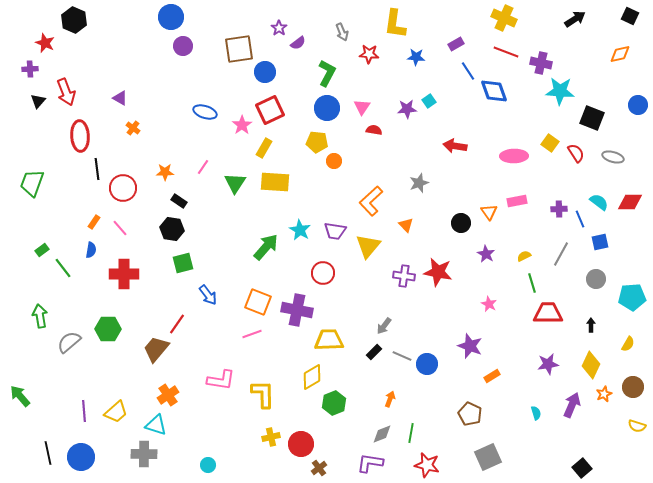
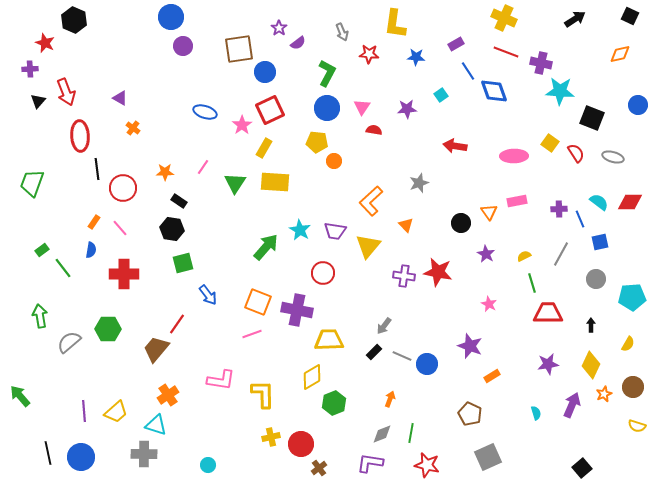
cyan square at (429, 101): moved 12 px right, 6 px up
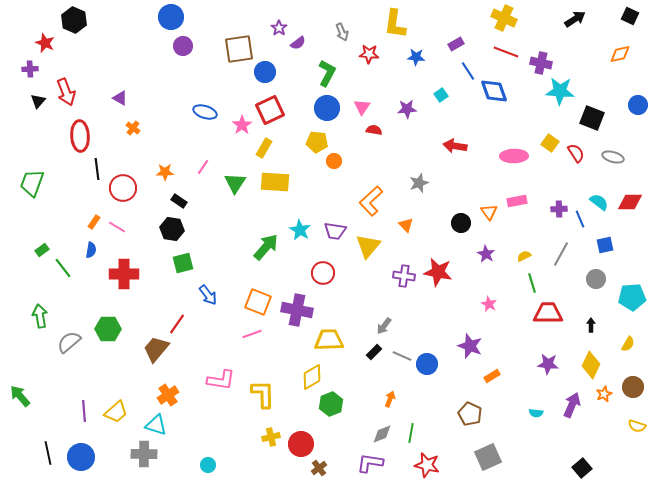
pink line at (120, 228): moved 3 px left, 1 px up; rotated 18 degrees counterclockwise
blue square at (600, 242): moved 5 px right, 3 px down
purple star at (548, 364): rotated 15 degrees clockwise
green hexagon at (334, 403): moved 3 px left, 1 px down
cyan semicircle at (536, 413): rotated 112 degrees clockwise
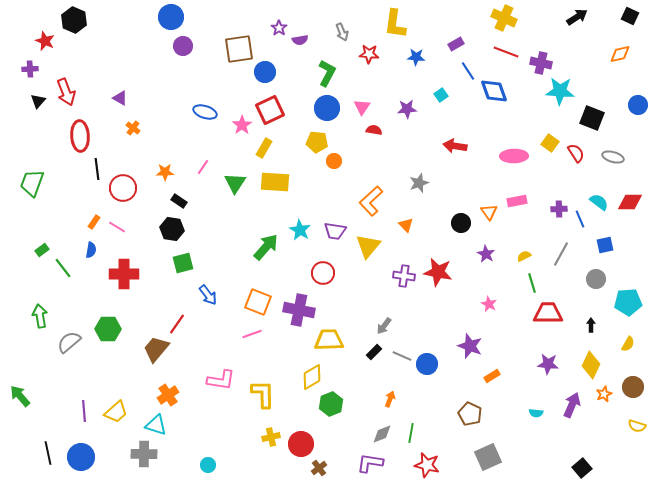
black arrow at (575, 19): moved 2 px right, 2 px up
red star at (45, 43): moved 2 px up
purple semicircle at (298, 43): moved 2 px right, 3 px up; rotated 28 degrees clockwise
cyan pentagon at (632, 297): moved 4 px left, 5 px down
purple cross at (297, 310): moved 2 px right
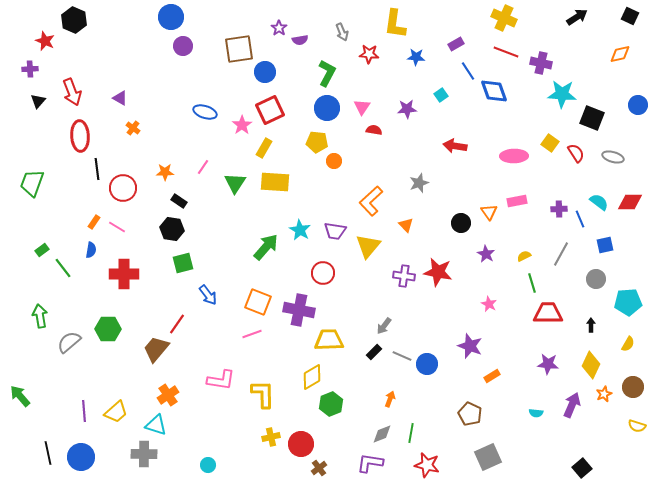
cyan star at (560, 91): moved 2 px right, 3 px down
red arrow at (66, 92): moved 6 px right
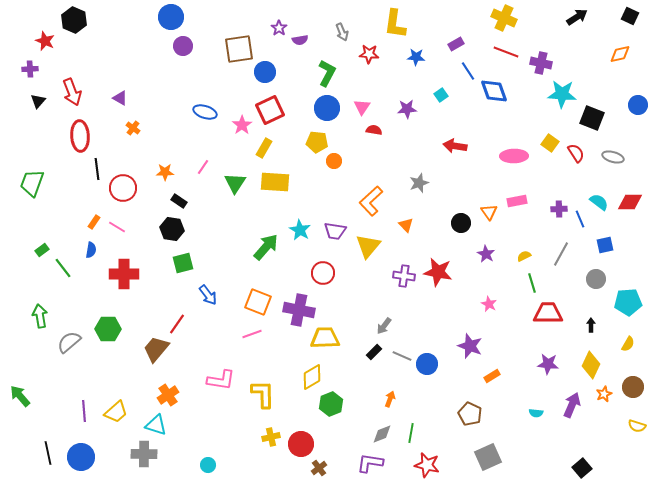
yellow trapezoid at (329, 340): moved 4 px left, 2 px up
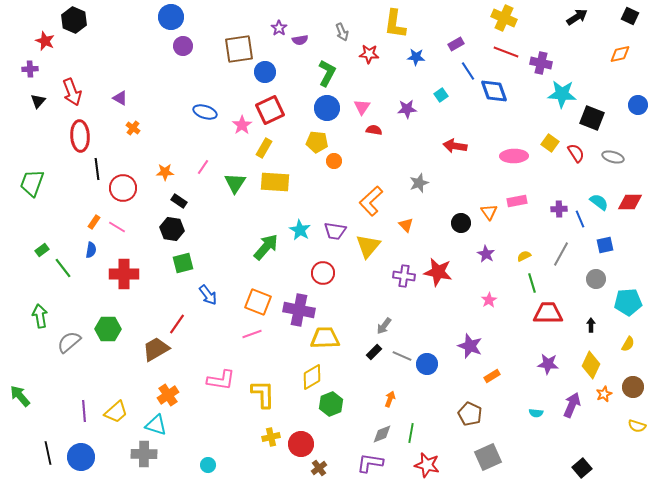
pink star at (489, 304): moved 4 px up; rotated 14 degrees clockwise
brown trapezoid at (156, 349): rotated 20 degrees clockwise
